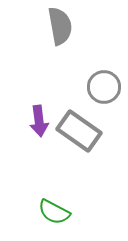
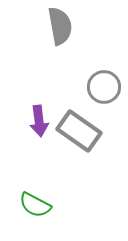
green semicircle: moved 19 px left, 7 px up
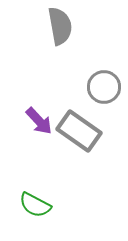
purple arrow: rotated 36 degrees counterclockwise
